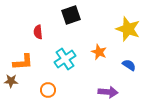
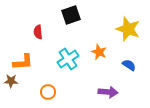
cyan cross: moved 3 px right
orange circle: moved 2 px down
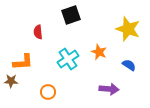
purple arrow: moved 1 px right, 3 px up
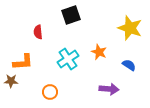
yellow star: moved 2 px right, 1 px up
orange circle: moved 2 px right
